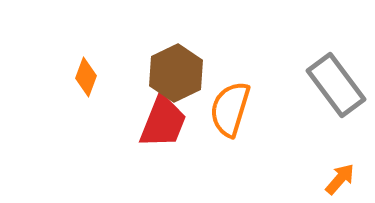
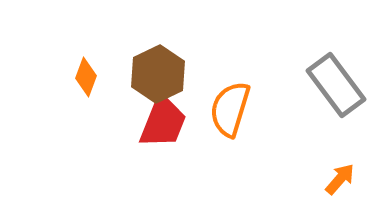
brown hexagon: moved 18 px left, 1 px down
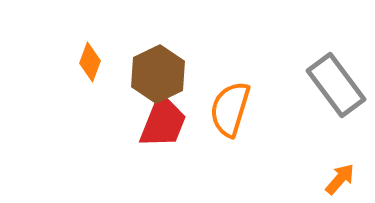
orange diamond: moved 4 px right, 15 px up
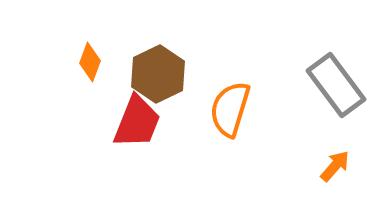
red trapezoid: moved 26 px left
orange arrow: moved 5 px left, 13 px up
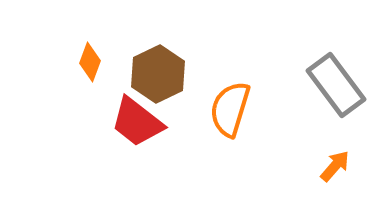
red trapezoid: rotated 106 degrees clockwise
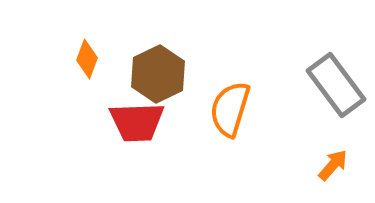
orange diamond: moved 3 px left, 3 px up
red trapezoid: rotated 40 degrees counterclockwise
orange arrow: moved 2 px left, 1 px up
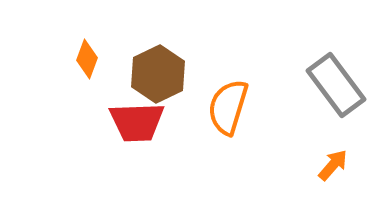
orange semicircle: moved 2 px left, 2 px up
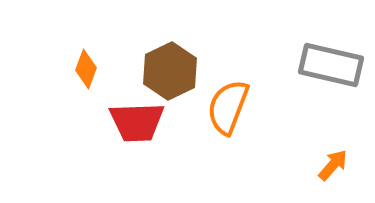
orange diamond: moved 1 px left, 10 px down
brown hexagon: moved 12 px right, 3 px up
gray rectangle: moved 5 px left, 20 px up; rotated 40 degrees counterclockwise
orange semicircle: rotated 4 degrees clockwise
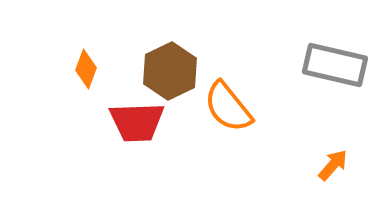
gray rectangle: moved 4 px right
orange semicircle: rotated 60 degrees counterclockwise
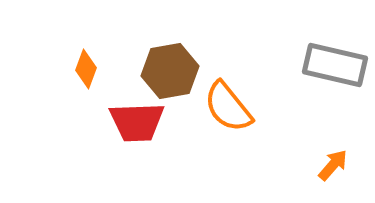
brown hexagon: rotated 16 degrees clockwise
